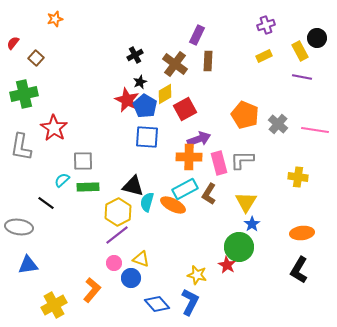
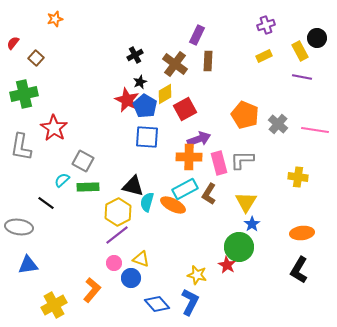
gray square at (83, 161): rotated 30 degrees clockwise
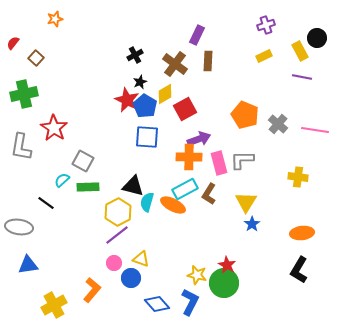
green circle at (239, 247): moved 15 px left, 36 px down
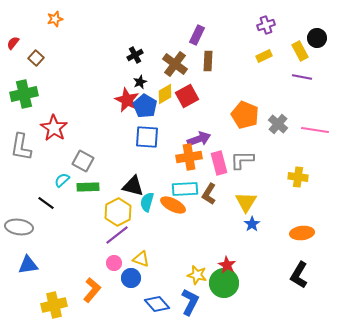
red square at (185, 109): moved 2 px right, 13 px up
orange cross at (189, 157): rotated 10 degrees counterclockwise
cyan rectangle at (185, 189): rotated 25 degrees clockwise
black L-shape at (299, 270): moved 5 px down
yellow cross at (54, 305): rotated 15 degrees clockwise
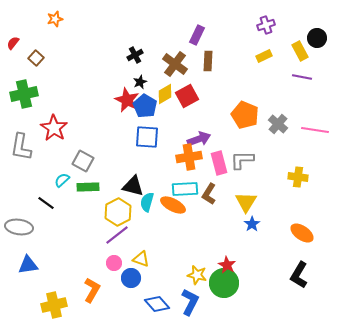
orange ellipse at (302, 233): rotated 40 degrees clockwise
orange L-shape at (92, 290): rotated 10 degrees counterclockwise
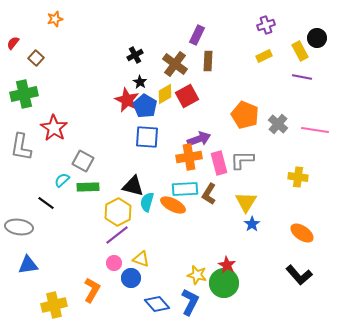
black star at (140, 82): rotated 16 degrees counterclockwise
black L-shape at (299, 275): rotated 72 degrees counterclockwise
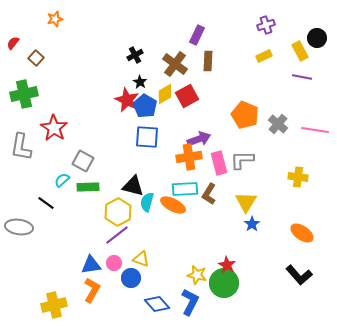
blue triangle at (28, 265): moved 63 px right
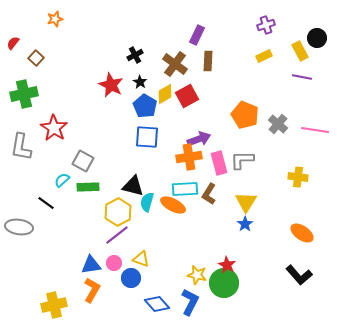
red star at (127, 100): moved 16 px left, 15 px up
blue star at (252, 224): moved 7 px left
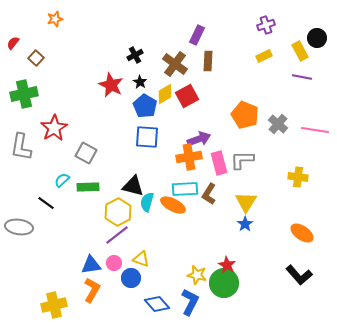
red star at (54, 128): rotated 8 degrees clockwise
gray square at (83, 161): moved 3 px right, 8 px up
